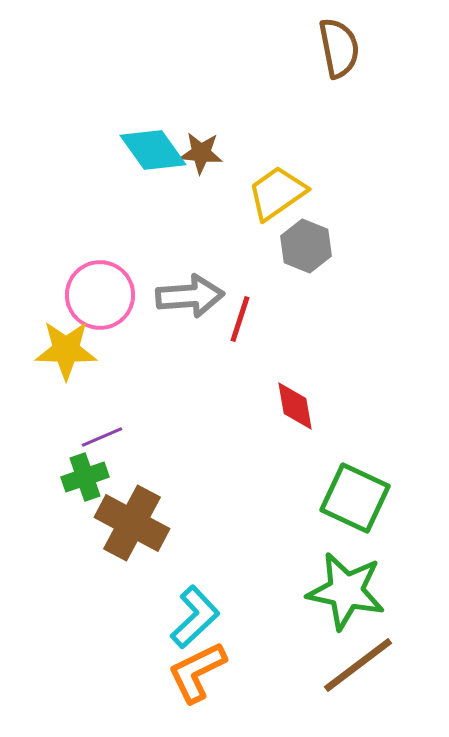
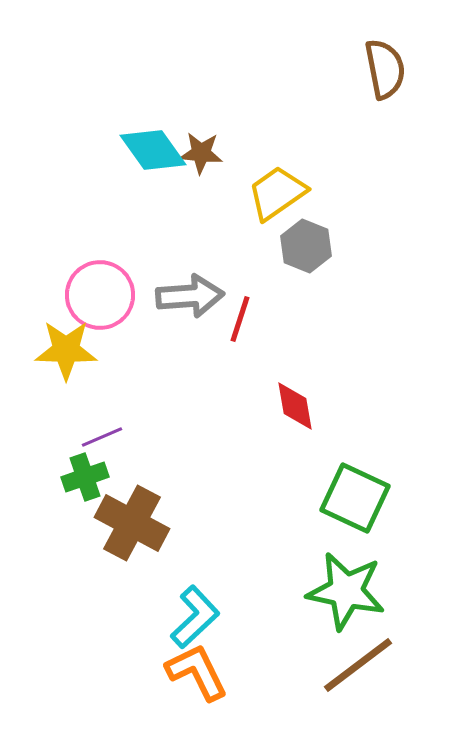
brown semicircle: moved 46 px right, 21 px down
orange L-shape: rotated 90 degrees clockwise
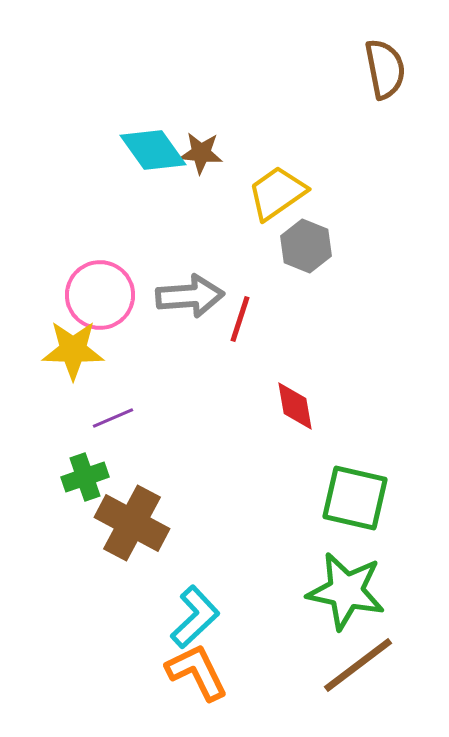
yellow star: moved 7 px right
purple line: moved 11 px right, 19 px up
green square: rotated 12 degrees counterclockwise
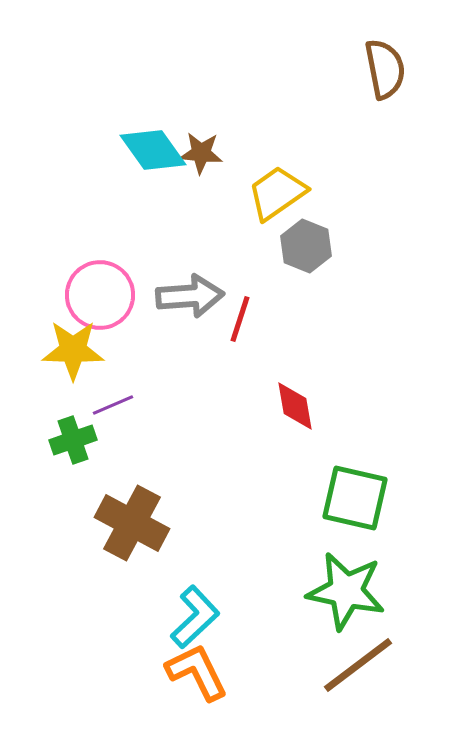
purple line: moved 13 px up
green cross: moved 12 px left, 37 px up
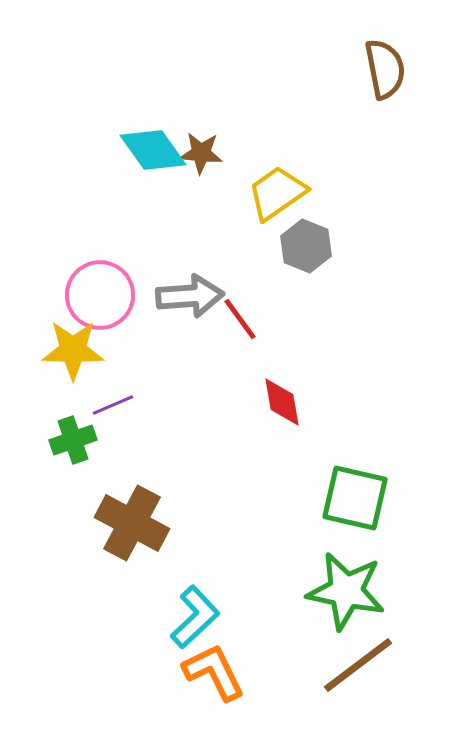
red line: rotated 54 degrees counterclockwise
red diamond: moved 13 px left, 4 px up
orange L-shape: moved 17 px right
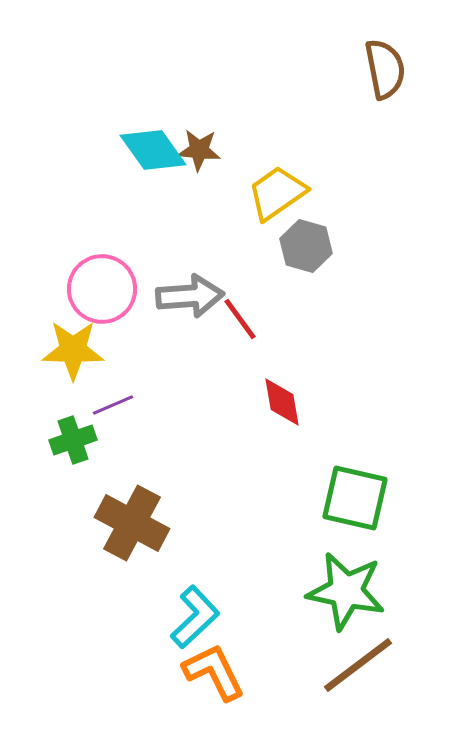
brown star: moved 2 px left, 3 px up
gray hexagon: rotated 6 degrees counterclockwise
pink circle: moved 2 px right, 6 px up
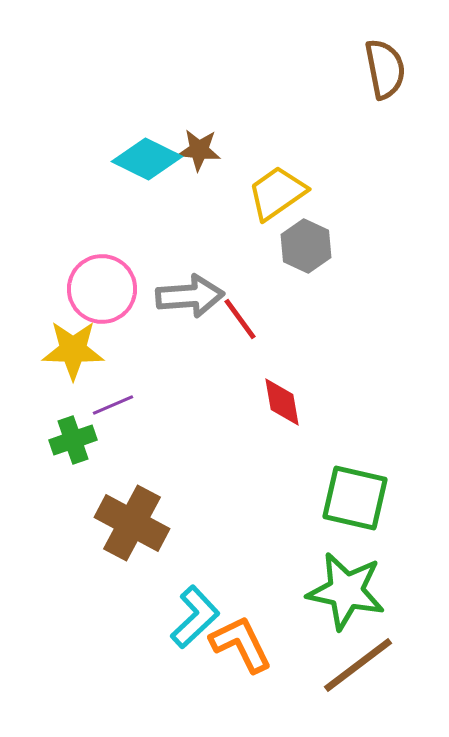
cyan diamond: moved 6 px left, 9 px down; rotated 28 degrees counterclockwise
gray hexagon: rotated 9 degrees clockwise
orange L-shape: moved 27 px right, 28 px up
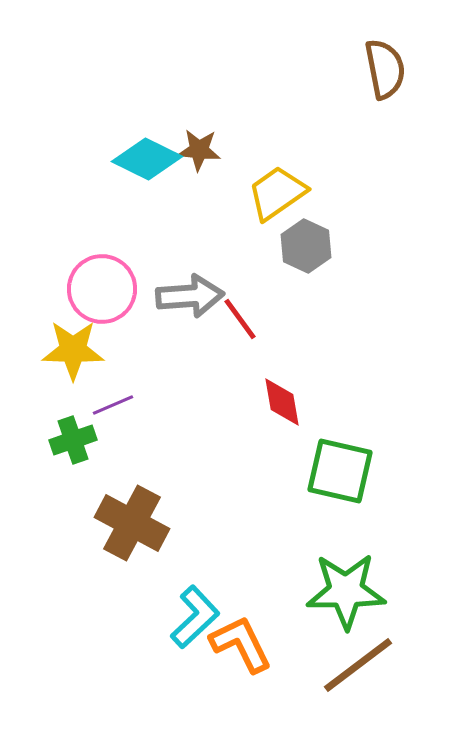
green square: moved 15 px left, 27 px up
green star: rotated 12 degrees counterclockwise
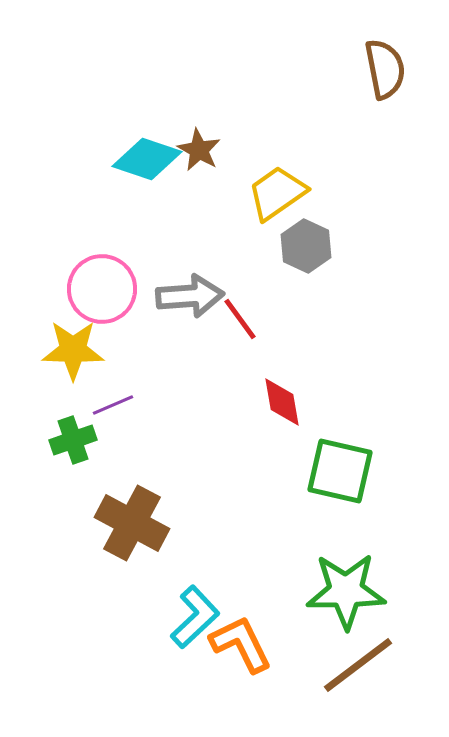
brown star: rotated 24 degrees clockwise
cyan diamond: rotated 8 degrees counterclockwise
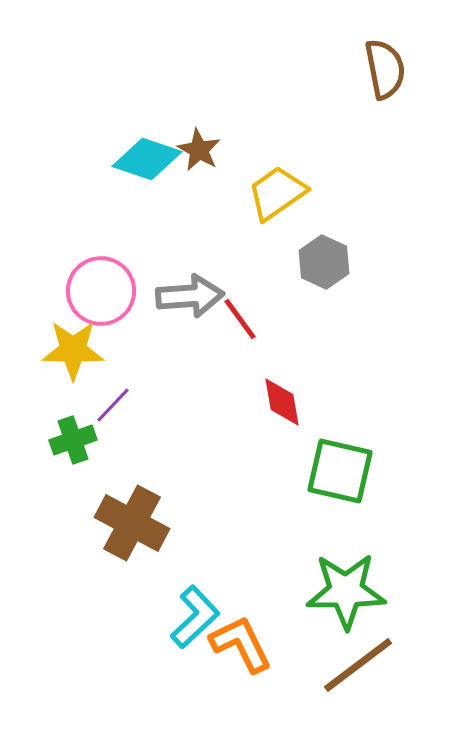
gray hexagon: moved 18 px right, 16 px down
pink circle: moved 1 px left, 2 px down
purple line: rotated 24 degrees counterclockwise
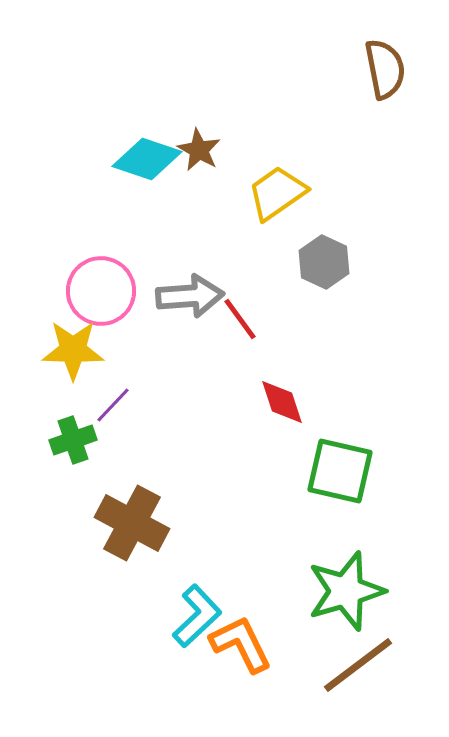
red diamond: rotated 8 degrees counterclockwise
green star: rotated 16 degrees counterclockwise
cyan L-shape: moved 2 px right, 1 px up
